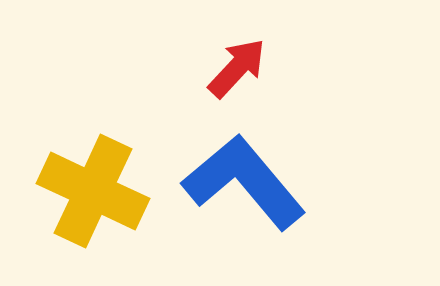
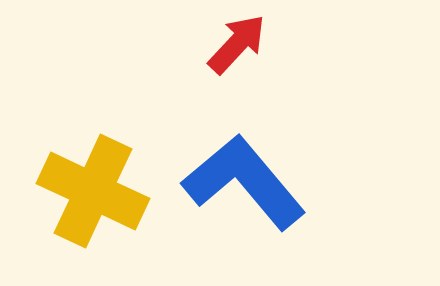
red arrow: moved 24 px up
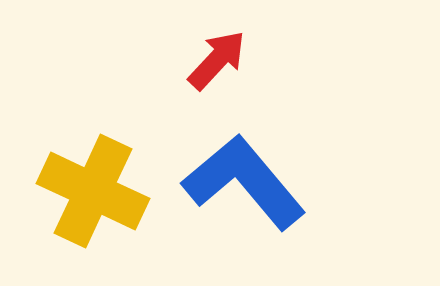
red arrow: moved 20 px left, 16 px down
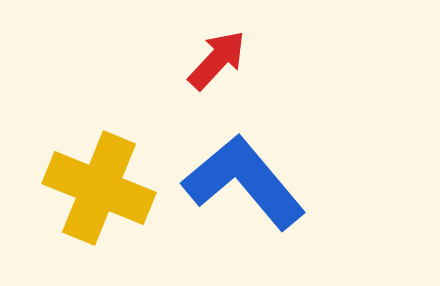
yellow cross: moved 6 px right, 3 px up; rotated 3 degrees counterclockwise
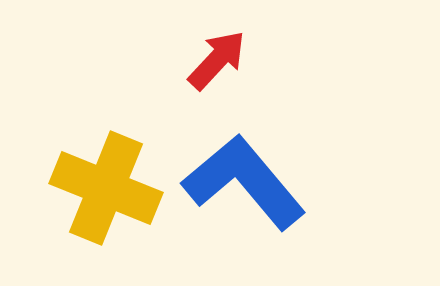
yellow cross: moved 7 px right
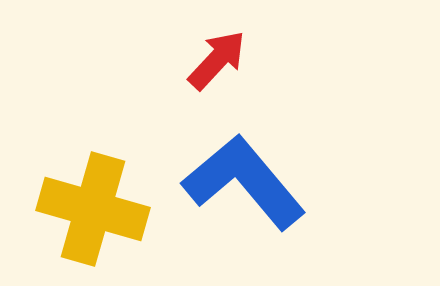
yellow cross: moved 13 px left, 21 px down; rotated 6 degrees counterclockwise
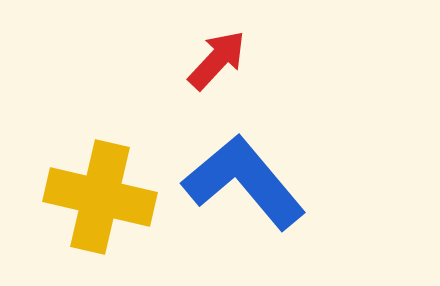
yellow cross: moved 7 px right, 12 px up; rotated 3 degrees counterclockwise
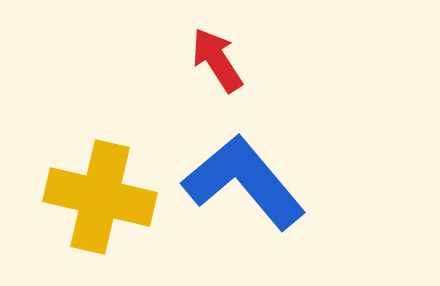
red arrow: rotated 76 degrees counterclockwise
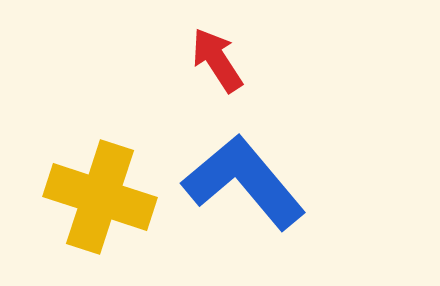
yellow cross: rotated 5 degrees clockwise
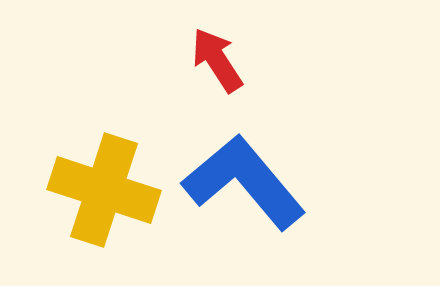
yellow cross: moved 4 px right, 7 px up
